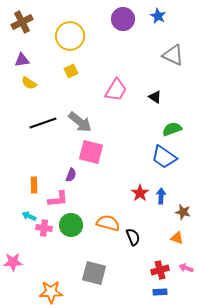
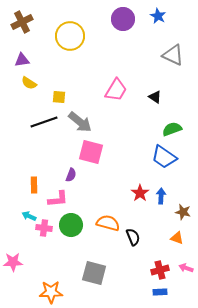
yellow square: moved 12 px left, 26 px down; rotated 32 degrees clockwise
black line: moved 1 px right, 1 px up
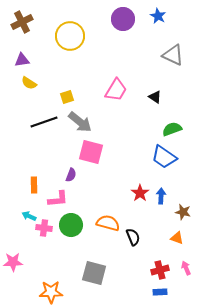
yellow square: moved 8 px right; rotated 24 degrees counterclockwise
pink arrow: rotated 48 degrees clockwise
